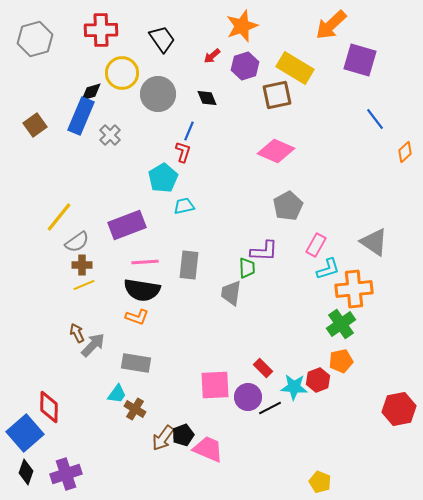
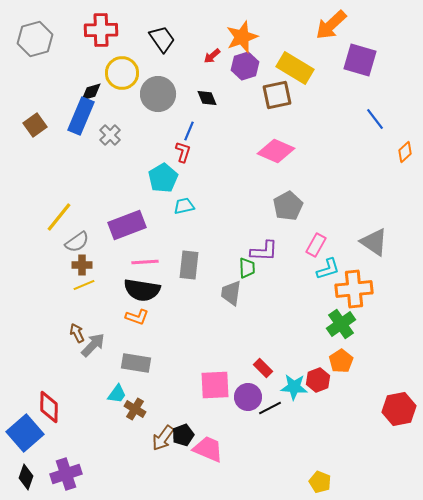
orange star at (242, 26): moved 11 px down
orange pentagon at (341, 361): rotated 20 degrees counterclockwise
black diamond at (26, 472): moved 5 px down
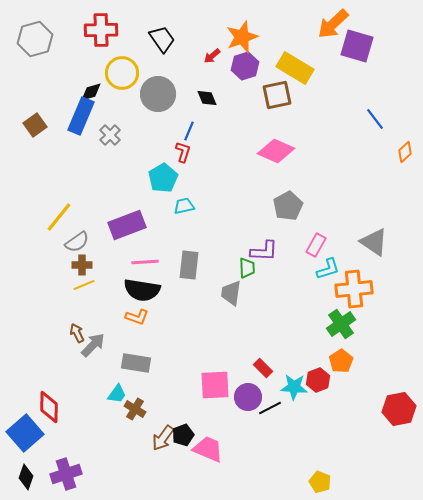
orange arrow at (331, 25): moved 2 px right, 1 px up
purple square at (360, 60): moved 3 px left, 14 px up
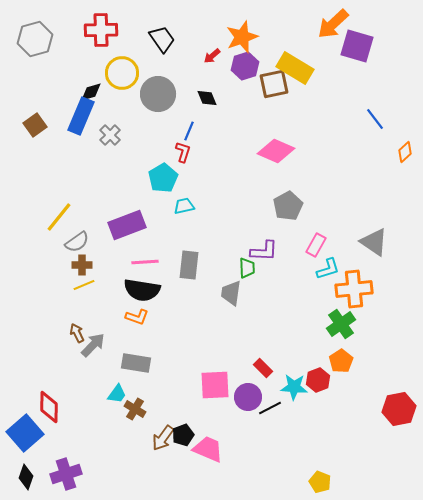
brown square at (277, 95): moved 3 px left, 11 px up
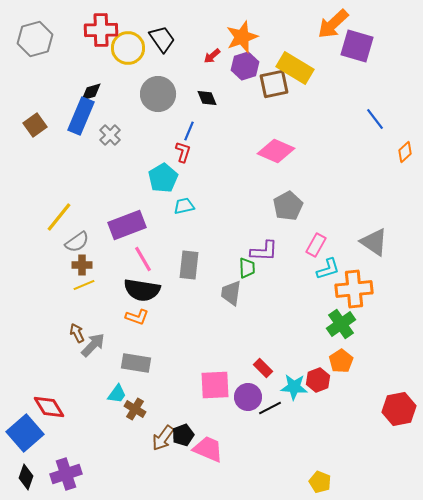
yellow circle at (122, 73): moved 6 px right, 25 px up
pink line at (145, 262): moved 2 px left, 3 px up; rotated 64 degrees clockwise
red diamond at (49, 407): rotated 32 degrees counterclockwise
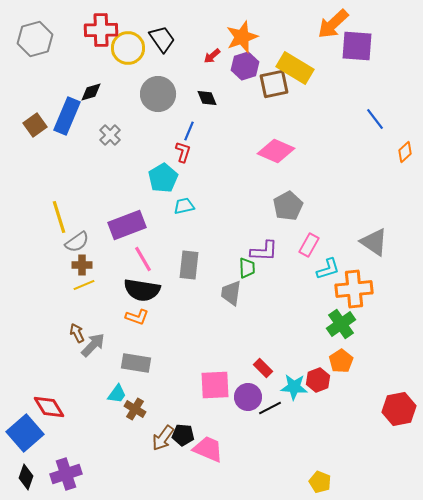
purple square at (357, 46): rotated 12 degrees counterclockwise
blue rectangle at (81, 116): moved 14 px left
yellow line at (59, 217): rotated 56 degrees counterclockwise
pink rectangle at (316, 245): moved 7 px left
black pentagon at (183, 435): rotated 25 degrees clockwise
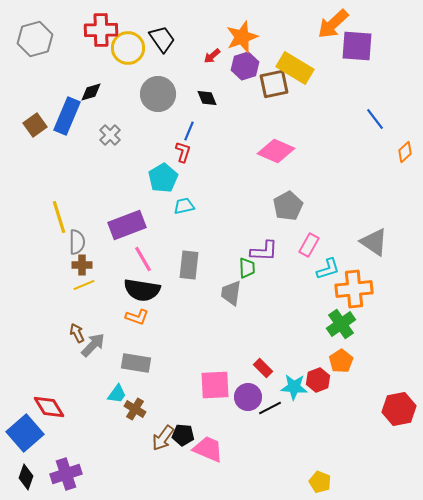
gray semicircle at (77, 242): rotated 55 degrees counterclockwise
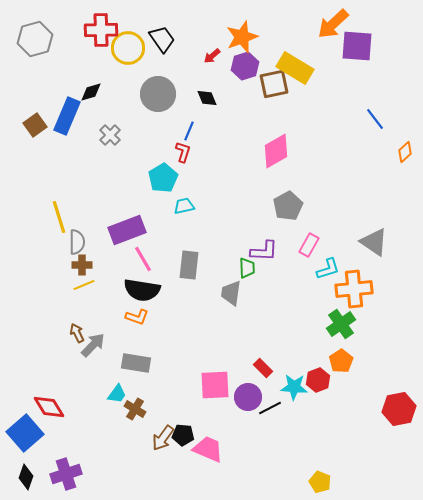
pink diamond at (276, 151): rotated 54 degrees counterclockwise
purple rectangle at (127, 225): moved 5 px down
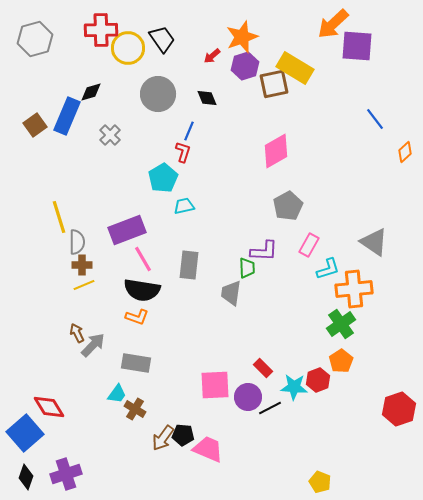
red hexagon at (399, 409): rotated 8 degrees counterclockwise
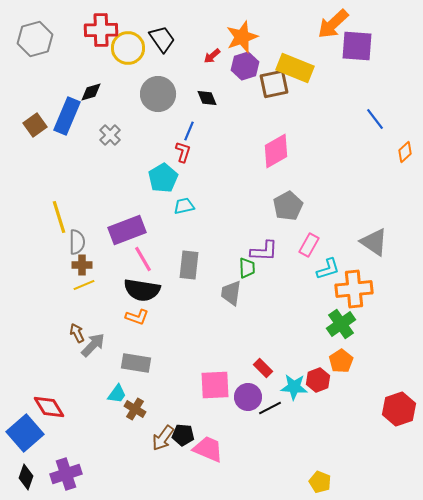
yellow rectangle at (295, 68): rotated 9 degrees counterclockwise
